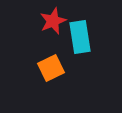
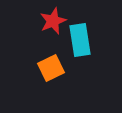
cyan rectangle: moved 3 px down
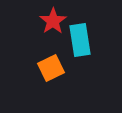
red star: rotated 12 degrees counterclockwise
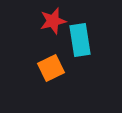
red star: rotated 20 degrees clockwise
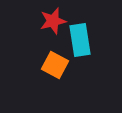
orange square: moved 4 px right, 3 px up; rotated 36 degrees counterclockwise
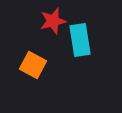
orange square: moved 22 px left
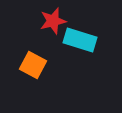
cyan rectangle: rotated 64 degrees counterclockwise
